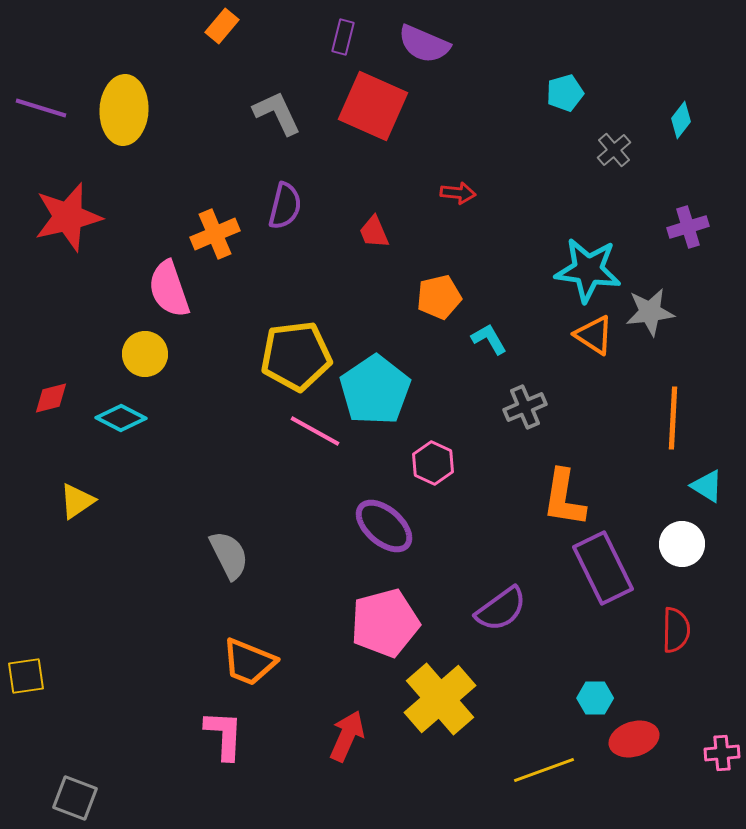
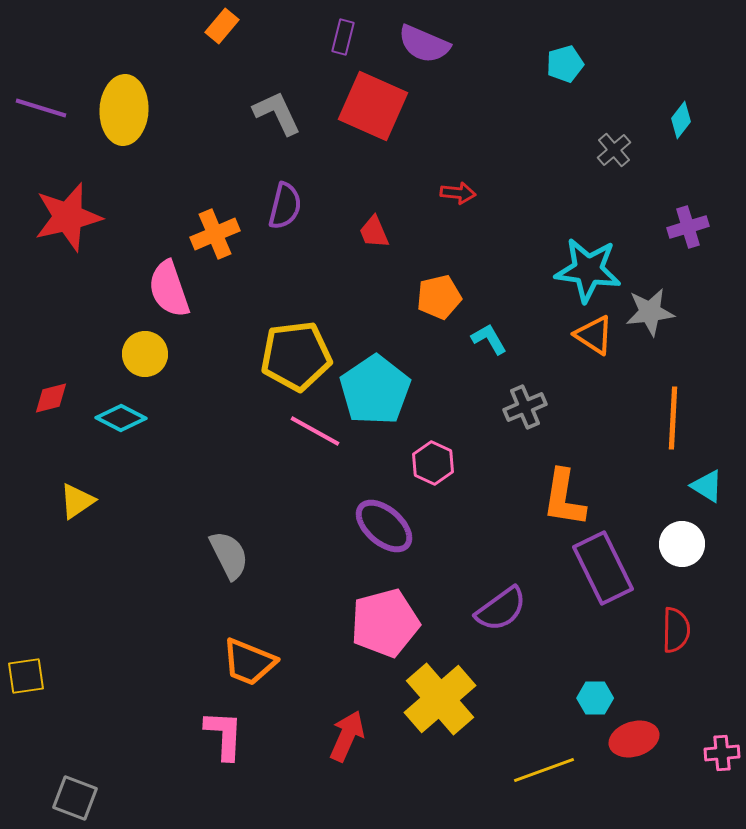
cyan pentagon at (565, 93): moved 29 px up
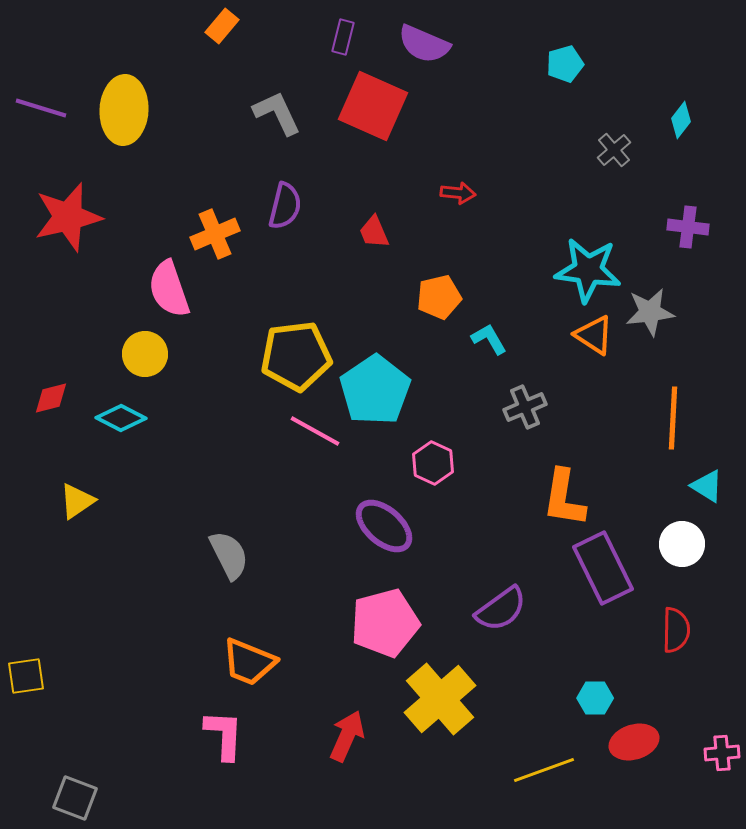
purple cross at (688, 227): rotated 24 degrees clockwise
red ellipse at (634, 739): moved 3 px down
